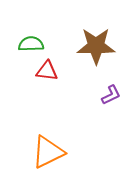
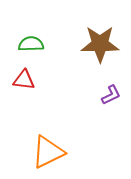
brown star: moved 4 px right, 2 px up
red triangle: moved 23 px left, 9 px down
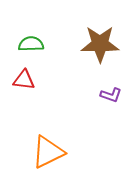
purple L-shape: rotated 45 degrees clockwise
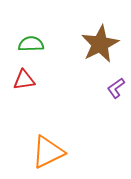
brown star: rotated 27 degrees counterclockwise
red triangle: rotated 15 degrees counterclockwise
purple L-shape: moved 5 px right, 7 px up; rotated 125 degrees clockwise
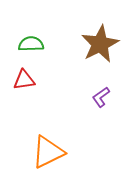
purple L-shape: moved 15 px left, 9 px down
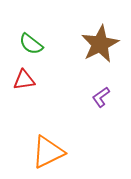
green semicircle: rotated 140 degrees counterclockwise
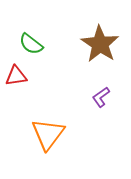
brown star: rotated 12 degrees counterclockwise
red triangle: moved 8 px left, 4 px up
orange triangle: moved 18 px up; rotated 27 degrees counterclockwise
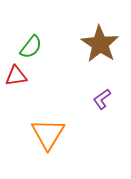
green semicircle: moved 3 px down; rotated 90 degrees counterclockwise
purple L-shape: moved 1 px right, 2 px down
orange triangle: rotated 6 degrees counterclockwise
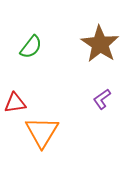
red triangle: moved 1 px left, 27 px down
orange triangle: moved 6 px left, 2 px up
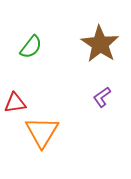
purple L-shape: moved 2 px up
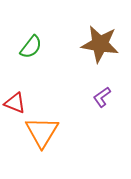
brown star: rotated 24 degrees counterclockwise
red triangle: rotated 30 degrees clockwise
